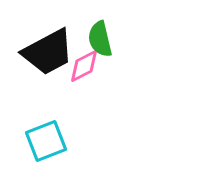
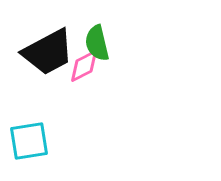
green semicircle: moved 3 px left, 4 px down
cyan square: moved 17 px left; rotated 12 degrees clockwise
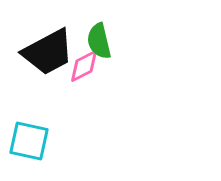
green semicircle: moved 2 px right, 2 px up
cyan square: rotated 21 degrees clockwise
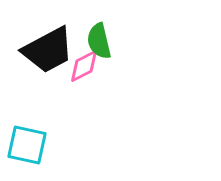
black trapezoid: moved 2 px up
cyan square: moved 2 px left, 4 px down
